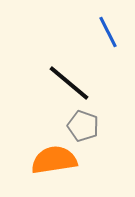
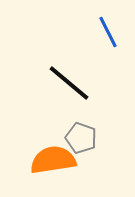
gray pentagon: moved 2 px left, 12 px down
orange semicircle: moved 1 px left
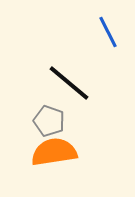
gray pentagon: moved 32 px left, 17 px up
orange semicircle: moved 1 px right, 8 px up
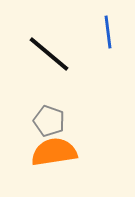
blue line: rotated 20 degrees clockwise
black line: moved 20 px left, 29 px up
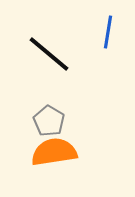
blue line: rotated 16 degrees clockwise
gray pentagon: rotated 12 degrees clockwise
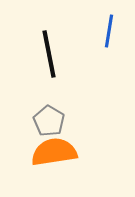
blue line: moved 1 px right, 1 px up
black line: rotated 39 degrees clockwise
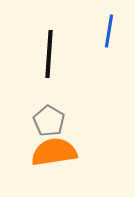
black line: rotated 15 degrees clockwise
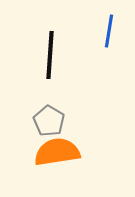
black line: moved 1 px right, 1 px down
orange semicircle: moved 3 px right
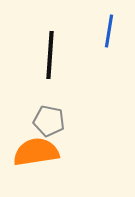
gray pentagon: rotated 20 degrees counterclockwise
orange semicircle: moved 21 px left
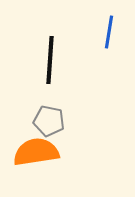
blue line: moved 1 px down
black line: moved 5 px down
